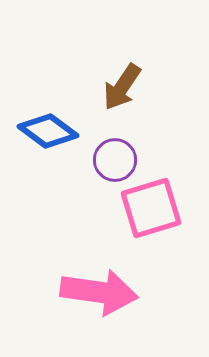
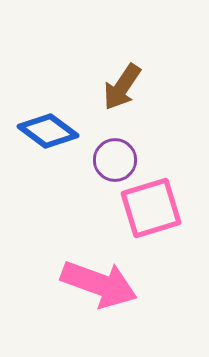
pink arrow: moved 8 px up; rotated 12 degrees clockwise
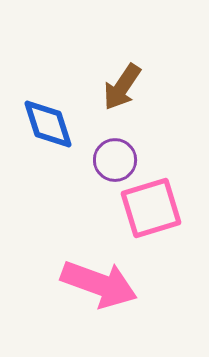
blue diamond: moved 7 px up; rotated 36 degrees clockwise
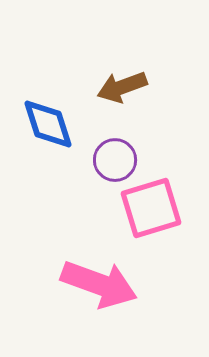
brown arrow: rotated 36 degrees clockwise
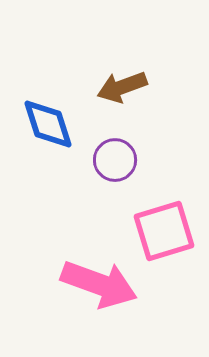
pink square: moved 13 px right, 23 px down
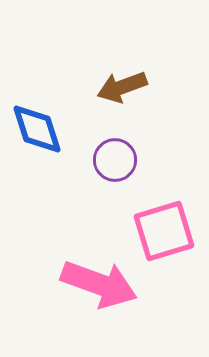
blue diamond: moved 11 px left, 5 px down
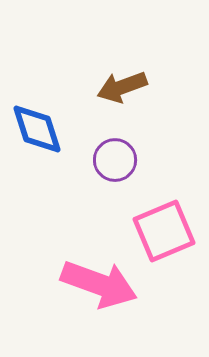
pink square: rotated 6 degrees counterclockwise
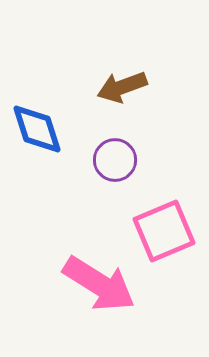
pink arrow: rotated 12 degrees clockwise
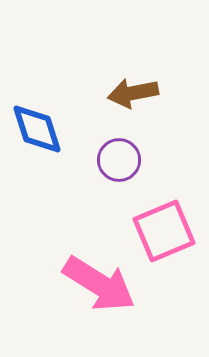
brown arrow: moved 11 px right, 6 px down; rotated 9 degrees clockwise
purple circle: moved 4 px right
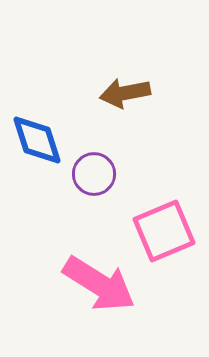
brown arrow: moved 8 px left
blue diamond: moved 11 px down
purple circle: moved 25 px left, 14 px down
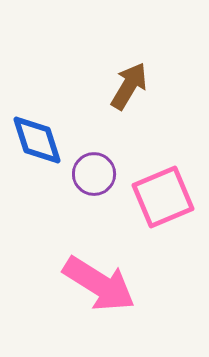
brown arrow: moved 4 px right, 7 px up; rotated 132 degrees clockwise
pink square: moved 1 px left, 34 px up
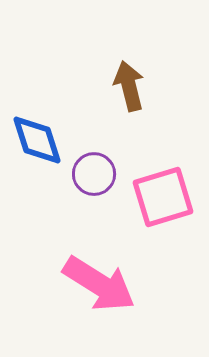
brown arrow: rotated 45 degrees counterclockwise
pink square: rotated 6 degrees clockwise
